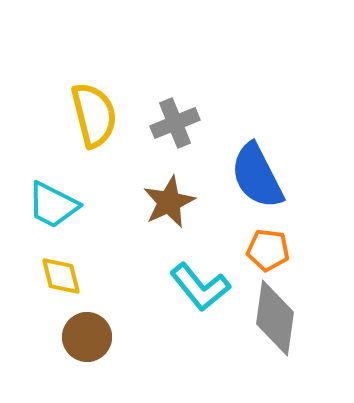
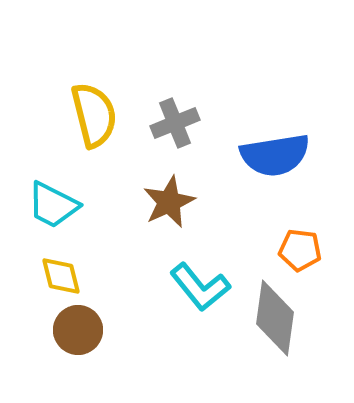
blue semicircle: moved 18 px right, 21 px up; rotated 72 degrees counterclockwise
orange pentagon: moved 32 px right
brown circle: moved 9 px left, 7 px up
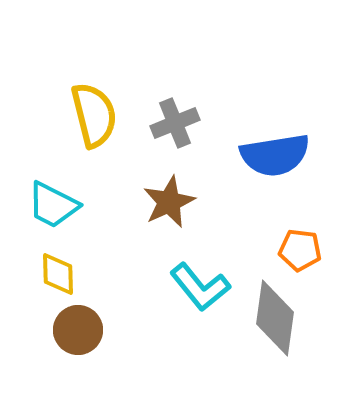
yellow diamond: moved 3 px left, 2 px up; rotated 12 degrees clockwise
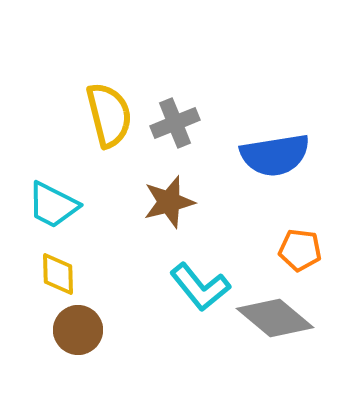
yellow semicircle: moved 15 px right
brown star: rotated 10 degrees clockwise
gray diamond: rotated 58 degrees counterclockwise
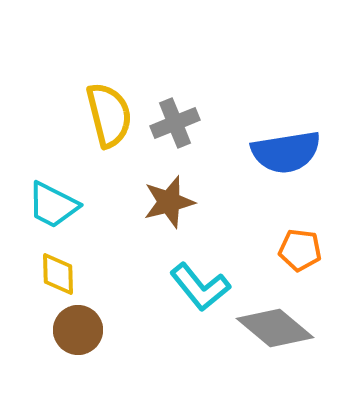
blue semicircle: moved 11 px right, 3 px up
gray diamond: moved 10 px down
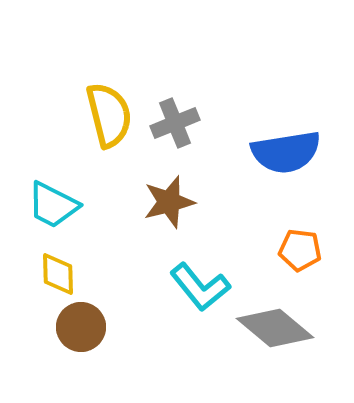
brown circle: moved 3 px right, 3 px up
